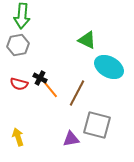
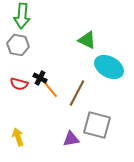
gray hexagon: rotated 20 degrees clockwise
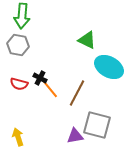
purple triangle: moved 4 px right, 3 px up
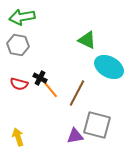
green arrow: moved 1 px down; rotated 75 degrees clockwise
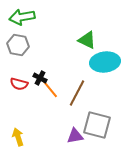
cyan ellipse: moved 4 px left, 5 px up; rotated 36 degrees counterclockwise
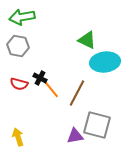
gray hexagon: moved 1 px down
orange line: moved 1 px right
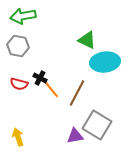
green arrow: moved 1 px right, 1 px up
gray square: rotated 16 degrees clockwise
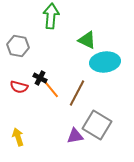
green arrow: moved 28 px right; rotated 105 degrees clockwise
red semicircle: moved 3 px down
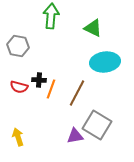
green triangle: moved 6 px right, 12 px up
black cross: moved 1 px left, 2 px down; rotated 24 degrees counterclockwise
orange line: rotated 60 degrees clockwise
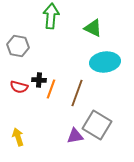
brown line: rotated 8 degrees counterclockwise
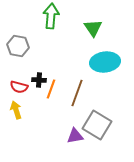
green triangle: rotated 30 degrees clockwise
yellow arrow: moved 2 px left, 27 px up
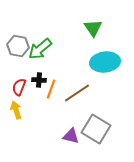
green arrow: moved 11 px left, 33 px down; rotated 135 degrees counterclockwise
red semicircle: rotated 96 degrees clockwise
brown line: rotated 36 degrees clockwise
gray square: moved 1 px left, 4 px down
purple triangle: moved 4 px left; rotated 24 degrees clockwise
